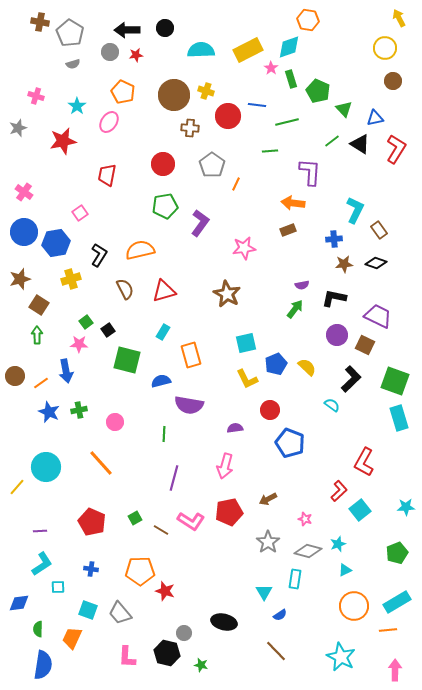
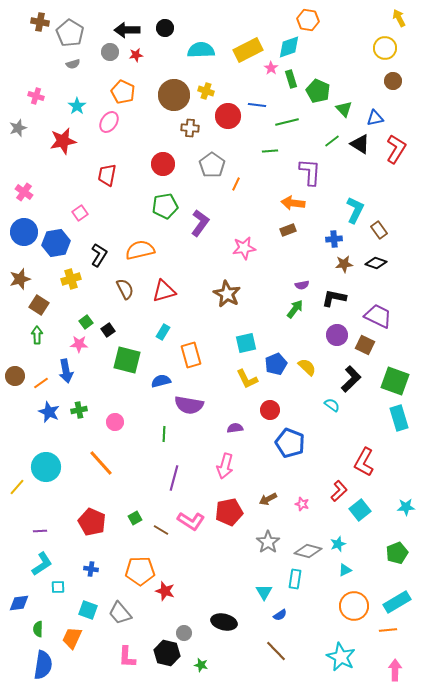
pink star at (305, 519): moved 3 px left, 15 px up
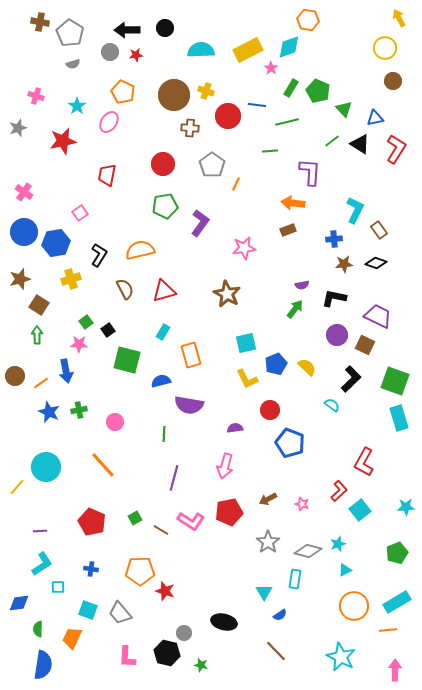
green rectangle at (291, 79): moved 9 px down; rotated 48 degrees clockwise
orange line at (101, 463): moved 2 px right, 2 px down
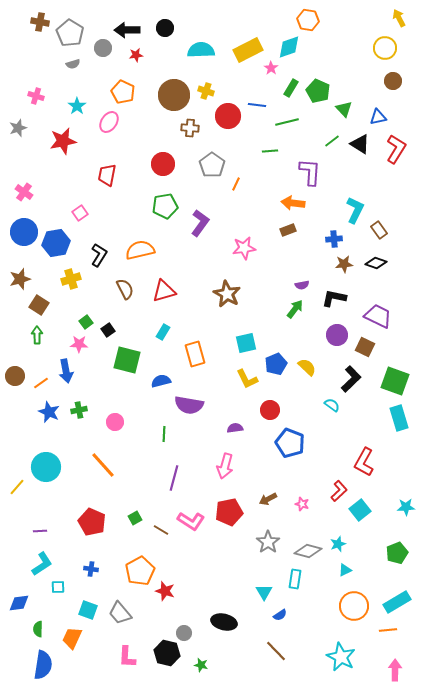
gray circle at (110, 52): moved 7 px left, 4 px up
blue triangle at (375, 118): moved 3 px right, 1 px up
brown square at (365, 345): moved 2 px down
orange rectangle at (191, 355): moved 4 px right, 1 px up
orange pentagon at (140, 571): rotated 28 degrees counterclockwise
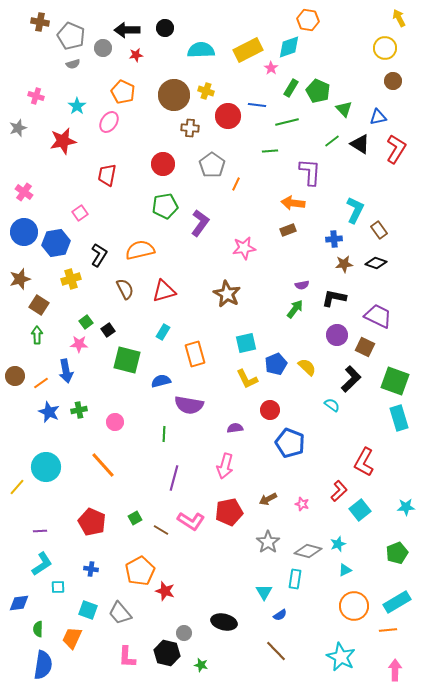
gray pentagon at (70, 33): moved 1 px right, 3 px down; rotated 8 degrees counterclockwise
